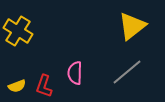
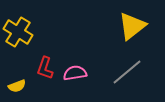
yellow cross: moved 1 px down
pink semicircle: rotated 80 degrees clockwise
red L-shape: moved 1 px right, 18 px up
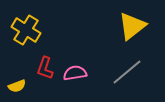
yellow cross: moved 8 px right, 2 px up
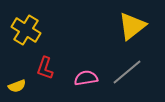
pink semicircle: moved 11 px right, 5 px down
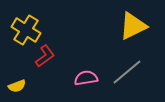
yellow triangle: moved 1 px right; rotated 12 degrees clockwise
red L-shape: moved 12 px up; rotated 145 degrees counterclockwise
